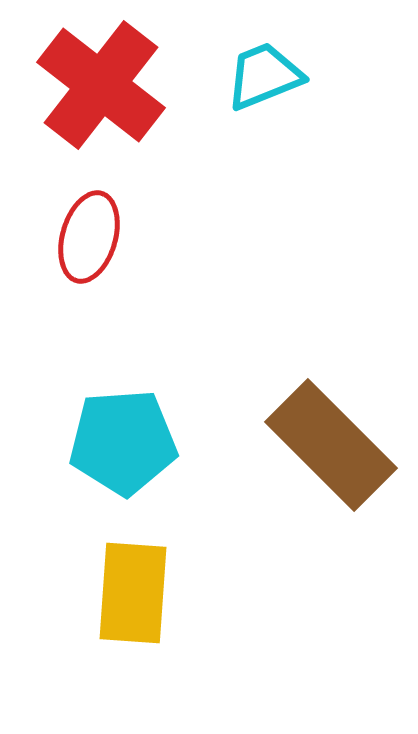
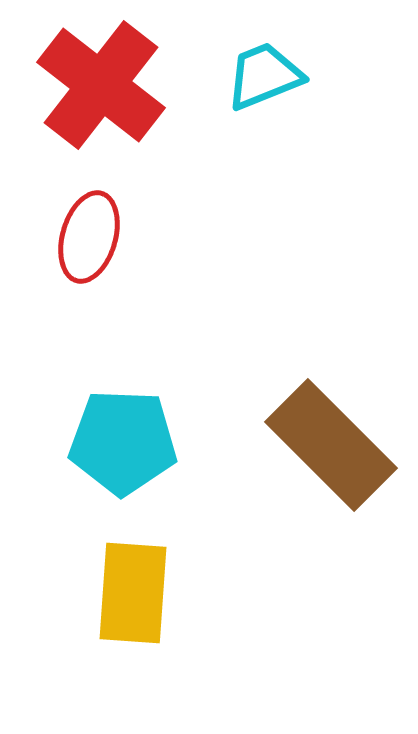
cyan pentagon: rotated 6 degrees clockwise
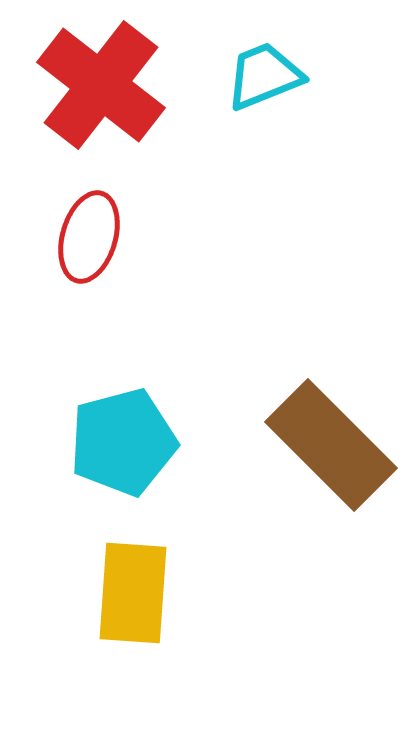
cyan pentagon: rotated 17 degrees counterclockwise
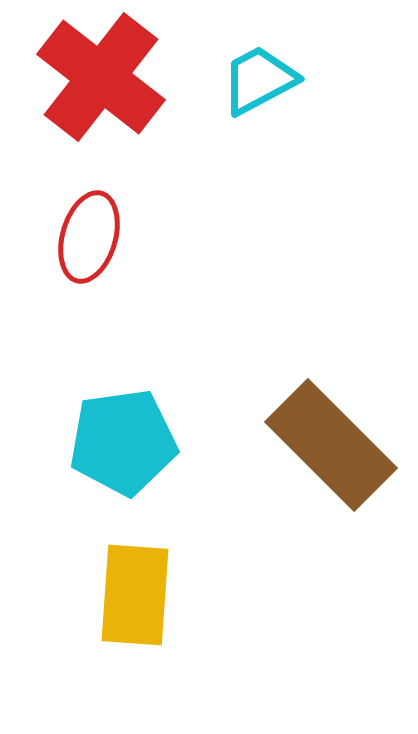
cyan trapezoid: moved 5 px left, 4 px down; rotated 6 degrees counterclockwise
red cross: moved 8 px up
cyan pentagon: rotated 7 degrees clockwise
yellow rectangle: moved 2 px right, 2 px down
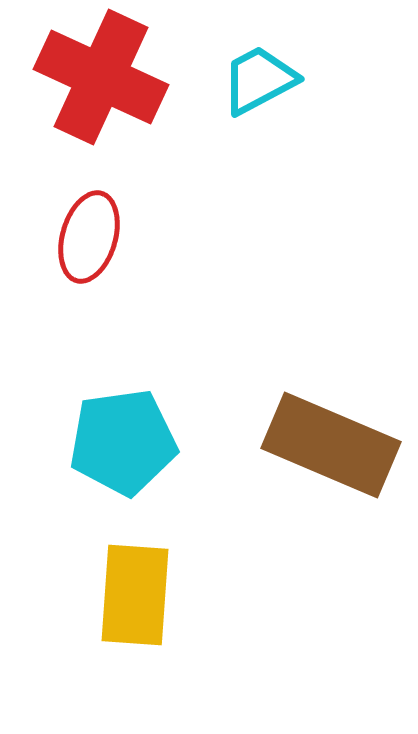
red cross: rotated 13 degrees counterclockwise
brown rectangle: rotated 22 degrees counterclockwise
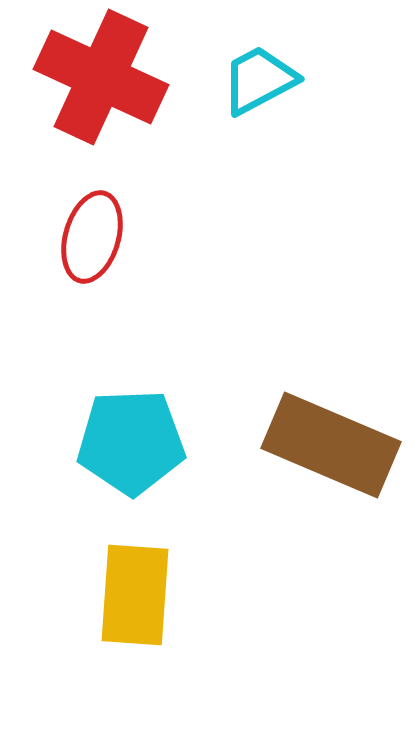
red ellipse: moved 3 px right
cyan pentagon: moved 8 px right; rotated 6 degrees clockwise
